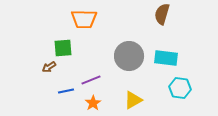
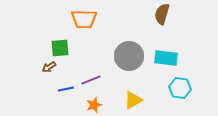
green square: moved 3 px left
blue line: moved 2 px up
orange star: moved 1 px right, 2 px down; rotated 14 degrees clockwise
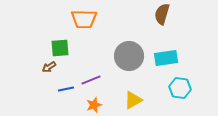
cyan rectangle: rotated 15 degrees counterclockwise
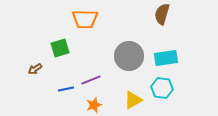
orange trapezoid: moved 1 px right
green square: rotated 12 degrees counterclockwise
brown arrow: moved 14 px left, 2 px down
cyan hexagon: moved 18 px left
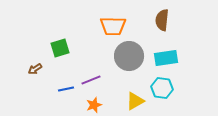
brown semicircle: moved 6 px down; rotated 10 degrees counterclockwise
orange trapezoid: moved 28 px right, 7 px down
yellow triangle: moved 2 px right, 1 px down
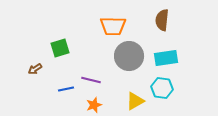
purple line: rotated 36 degrees clockwise
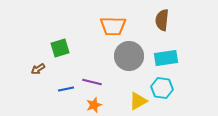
brown arrow: moved 3 px right
purple line: moved 1 px right, 2 px down
yellow triangle: moved 3 px right
